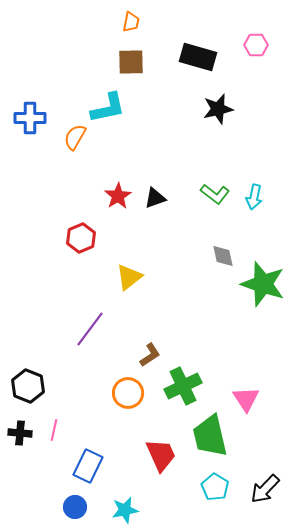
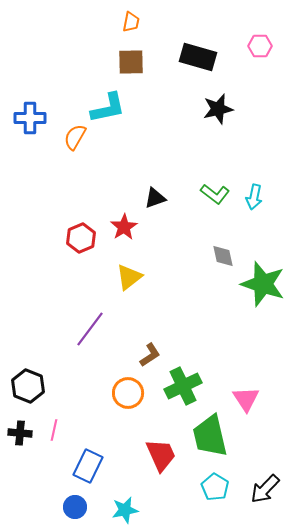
pink hexagon: moved 4 px right, 1 px down
red star: moved 6 px right, 31 px down
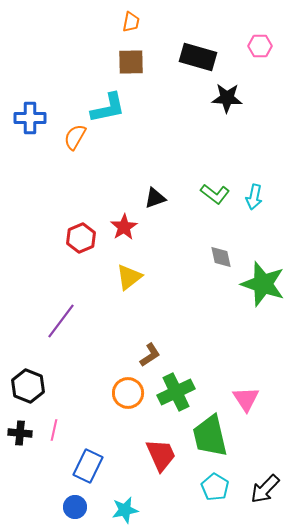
black star: moved 9 px right, 11 px up; rotated 16 degrees clockwise
gray diamond: moved 2 px left, 1 px down
purple line: moved 29 px left, 8 px up
green cross: moved 7 px left, 6 px down
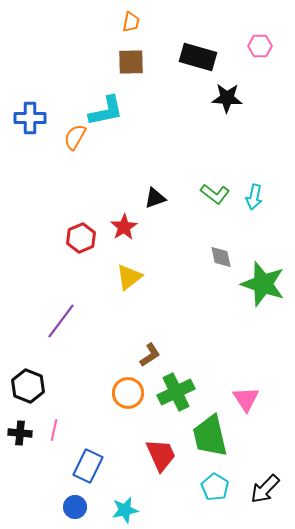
cyan L-shape: moved 2 px left, 3 px down
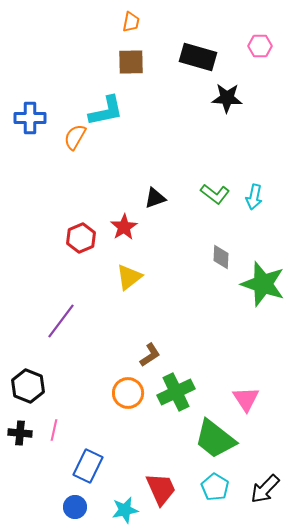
gray diamond: rotated 15 degrees clockwise
green trapezoid: moved 5 px right, 3 px down; rotated 39 degrees counterclockwise
red trapezoid: moved 34 px down
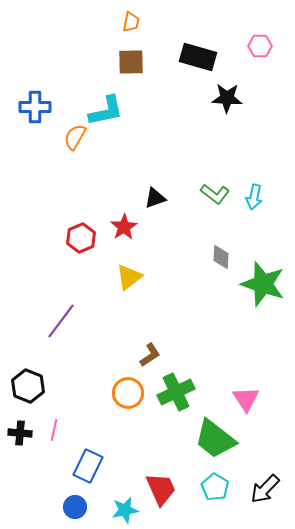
blue cross: moved 5 px right, 11 px up
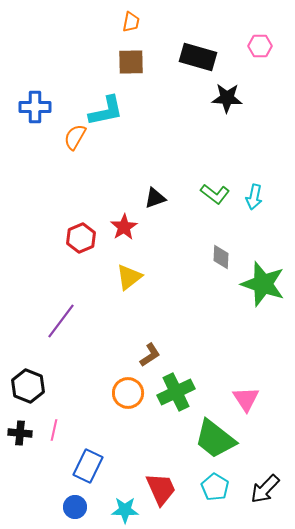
cyan star: rotated 12 degrees clockwise
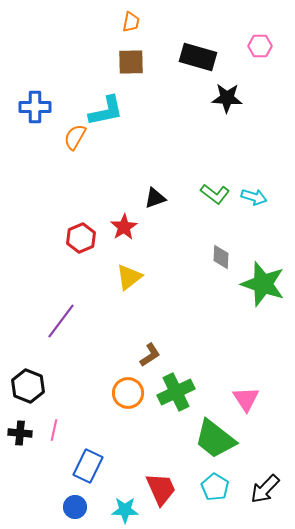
cyan arrow: rotated 85 degrees counterclockwise
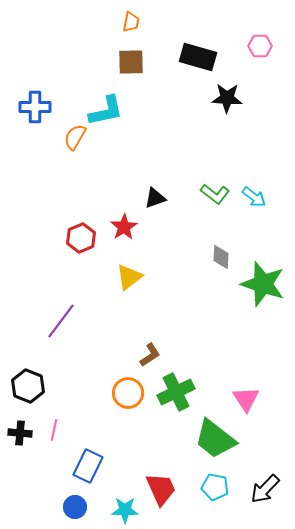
cyan arrow: rotated 20 degrees clockwise
cyan pentagon: rotated 20 degrees counterclockwise
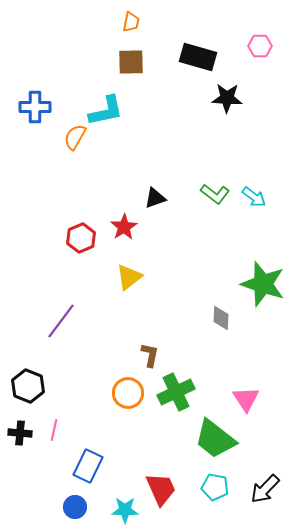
gray diamond: moved 61 px down
brown L-shape: rotated 45 degrees counterclockwise
